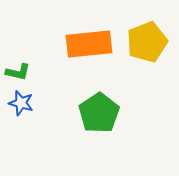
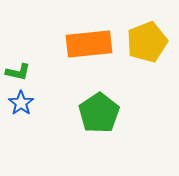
blue star: rotated 20 degrees clockwise
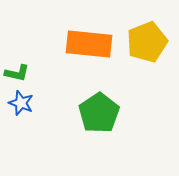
orange rectangle: rotated 12 degrees clockwise
green L-shape: moved 1 px left, 1 px down
blue star: rotated 15 degrees counterclockwise
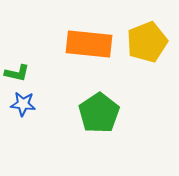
blue star: moved 2 px right, 1 px down; rotated 15 degrees counterclockwise
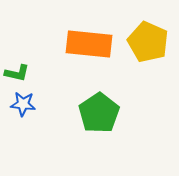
yellow pentagon: moved 1 px right; rotated 27 degrees counterclockwise
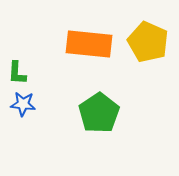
green L-shape: rotated 80 degrees clockwise
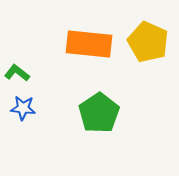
green L-shape: rotated 125 degrees clockwise
blue star: moved 4 px down
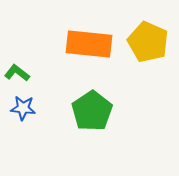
green pentagon: moved 7 px left, 2 px up
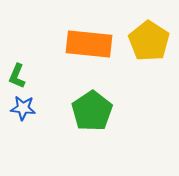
yellow pentagon: moved 1 px right, 1 px up; rotated 9 degrees clockwise
green L-shape: moved 3 px down; rotated 105 degrees counterclockwise
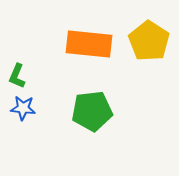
green pentagon: rotated 27 degrees clockwise
